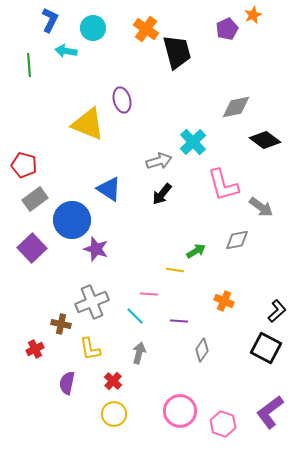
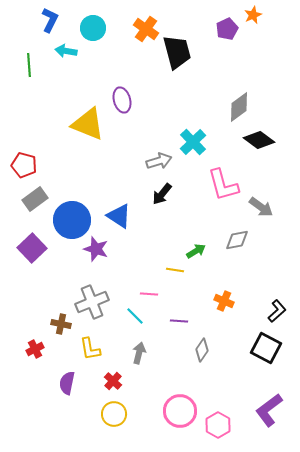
gray diamond at (236, 107): moved 3 px right; rotated 24 degrees counterclockwise
black diamond at (265, 140): moved 6 px left
blue triangle at (109, 189): moved 10 px right, 27 px down
purple L-shape at (270, 412): moved 1 px left, 2 px up
pink hexagon at (223, 424): moved 5 px left, 1 px down; rotated 10 degrees clockwise
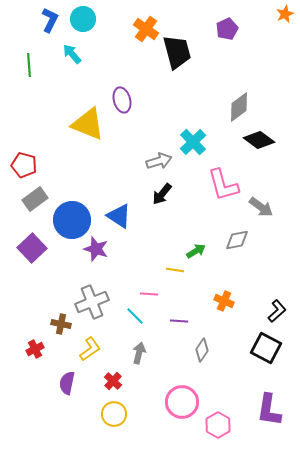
orange star at (253, 15): moved 32 px right, 1 px up
cyan circle at (93, 28): moved 10 px left, 9 px up
cyan arrow at (66, 51): moved 6 px right, 3 px down; rotated 40 degrees clockwise
yellow L-shape at (90, 349): rotated 115 degrees counterclockwise
purple L-shape at (269, 410): rotated 44 degrees counterclockwise
pink circle at (180, 411): moved 2 px right, 9 px up
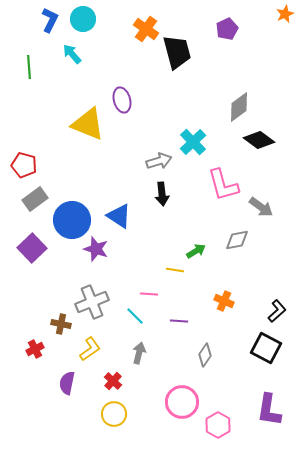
green line at (29, 65): moved 2 px down
black arrow at (162, 194): rotated 45 degrees counterclockwise
gray diamond at (202, 350): moved 3 px right, 5 px down
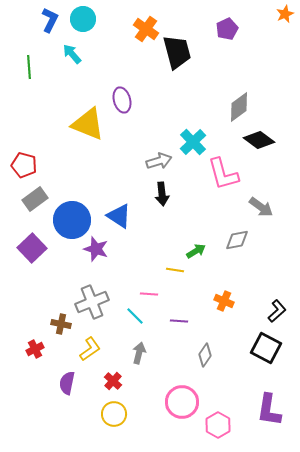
pink L-shape at (223, 185): moved 11 px up
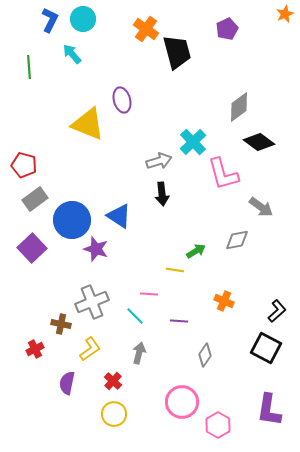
black diamond at (259, 140): moved 2 px down
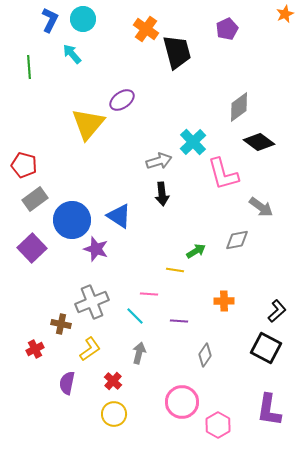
purple ellipse at (122, 100): rotated 70 degrees clockwise
yellow triangle at (88, 124): rotated 48 degrees clockwise
orange cross at (224, 301): rotated 24 degrees counterclockwise
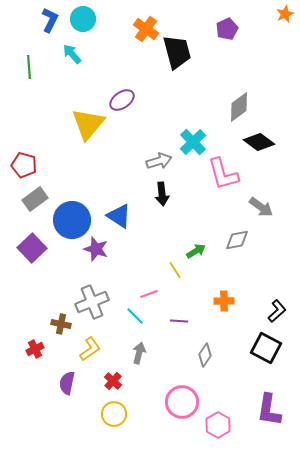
yellow line at (175, 270): rotated 48 degrees clockwise
pink line at (149, 294): rotated 24 degrees counterclockwise
